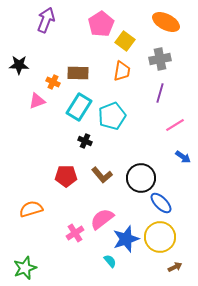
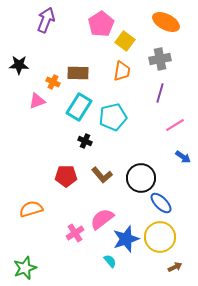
cyan pentagon: moved 1 px right, 1 px down; rotated 8 degrees clockwise
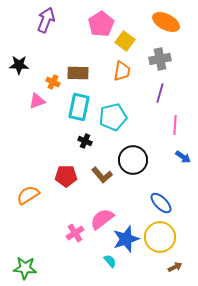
cyan rectangle: rotated 20 degrees counterclockwise
pink line: rotated 54 degrees counterclockwise
black circle: moved 8 px left, 18 px up
orange semicircle: moved 3 px left, 14 px up; rotated 15 degrees counterclockwise
green star: rotated 25 degrees clockwise
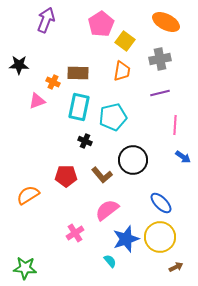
purple line: rotated 60 degrees clockwise
pink semicircle: moved 5 px right, 9 px up
brown arrow: moved 1 px right
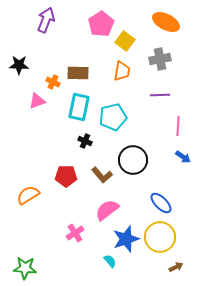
purple line: moved 2 px down; rotated 12 degrees clockwise
pink line: moved 3 px right, 1 px down
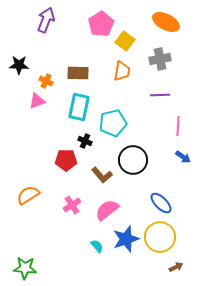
orange cross: moved 7 px left, 1 px up
cyan pentagon: moved 6 px down
red pentagon: moved 16 px up
pink cross: moved 3 px left, 28 px up
cyan semicircle: moved 13 px left, 15 px up
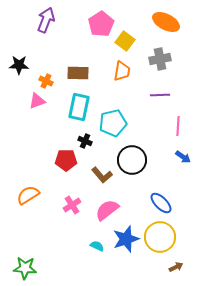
black circle: moved 1 px left
cyan semicircle: rotated 24 degrees counterclockwise
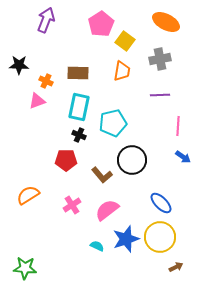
black cross: moved 6 px left, 6 px up
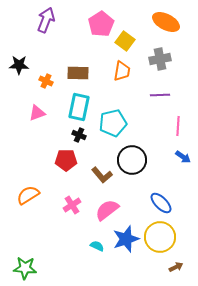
pink triangle: moved 12 px down
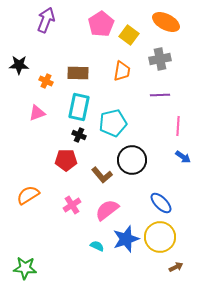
yellow square: moved 4 px right, 6 px up
